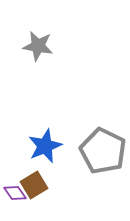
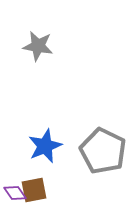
brown square: moved 5 px down; rotated 20 degrees clockwise
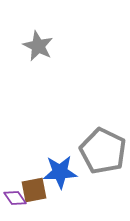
gray star: rotated 16 degrees clockwise
blue star: moved 15 px right, 26 px down; rotated 20 degrees clockwise
purple diamond: moved 5 px down
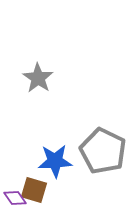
gray star: moved 32 px down; rotated 8 degrees clockwise
blue star: moved 5 px left, 11 px up
brown square: rotated 28 degrees clockwise
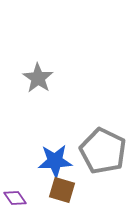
brown square: moved 28 px right
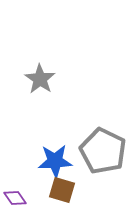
gray star: moved 2 px right, 1 px down
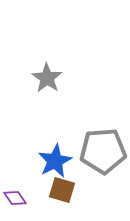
gray star: moved 7 px right, 1 px up
gray pentagon: rotated 30 degrees counterclockwise
blue star: rotated 24 degrees counterclockwise
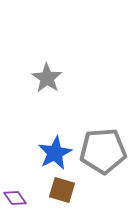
blue star: moved 8 px up
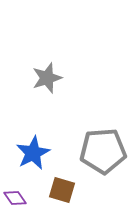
gray star: rotated 20 degrees clockwise
blue star: moved 22 px left
